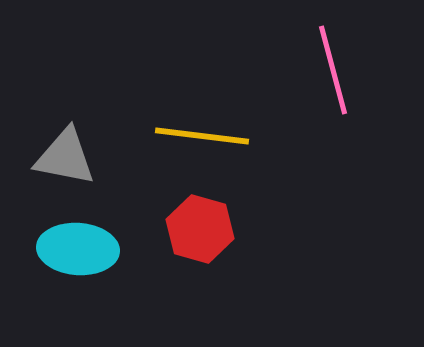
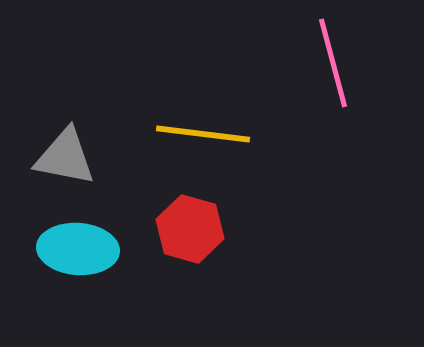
pink line: moved 7 px up
yellow line: moved 1 px right, 2 px up
red hexagon: moved 10 px left
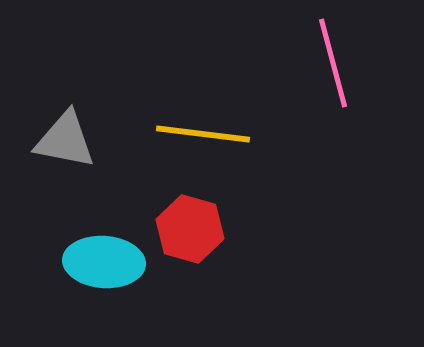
gray triangle: moved 17 px up
cyan ellipse: moved 26 px right, 13 px down
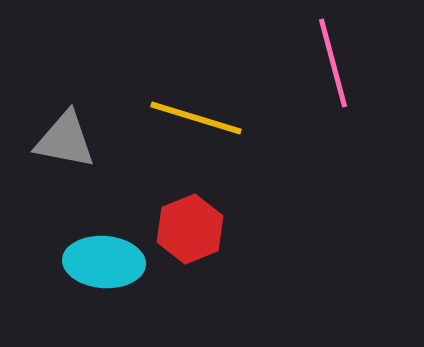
yellow line: moved 7 px left, 16 px up; rotated 10 degrees clockwise
red hexagon: rotated 22 degrees clockwise
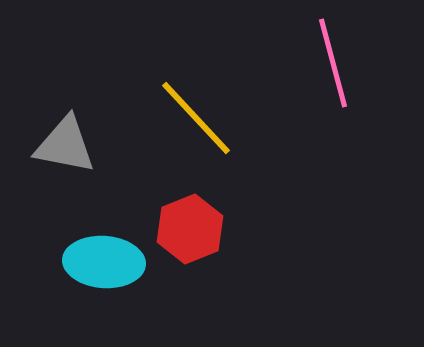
yellow line: rotated 30 degrees clockwise
gray triangle: moved 5 px down
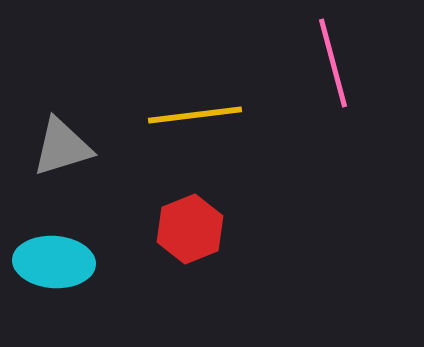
yellow line: moved 1 px left, 3 px up; rotated 54 degrees counterclockwise
gray triangle: moved 3 px left, 2 px down; rotated 28 degrees counterclockwise
cyan ellipse: moved 50 px left
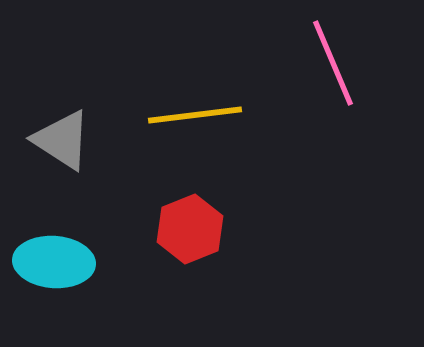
pink line: rotated 8 degrees counterclockwise
gray triangle: moved 7 px up; rotated 50 degrees clockwise
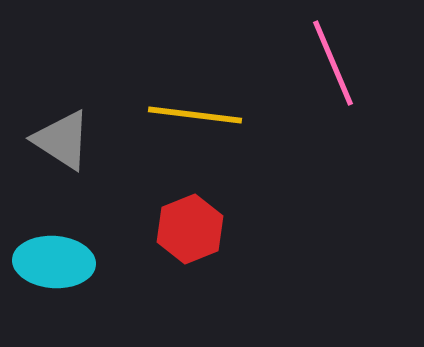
yellow line: rotated 14 degrees clockwise
